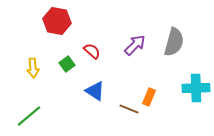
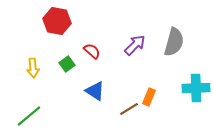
brown line: rotated 54 degrees counterclockwise
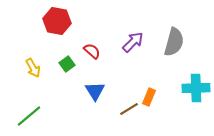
purple arrow: moved 2 px left, 3 px up
yellow arrow: rotated 24 degrees counterclockwise
blue triangle: rotated 25 degrees clockwise
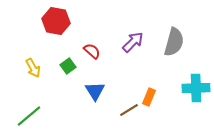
red hexagon: moved 1 px left
green square: moved 1 px right, 2 px down
brown line: moved 1 px down
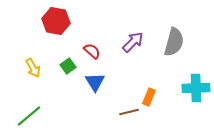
blue triangle: moved 9 px up
brown line: moved 2 px down; rotated 18 degrees clockwise
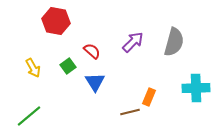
brown line: moved 1 px right
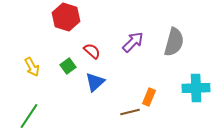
red hexagon: moved 10 px right, 4 px up; rotated 8 degrees clockwise
yellow arrow: moved 1 px left, 1 px up
blue triangle: rotated 20 degrees clockwise
green line: rotated 16 degrees counterclockwise
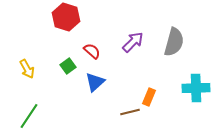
yellow arrow: moved 5 px left, 2 px down
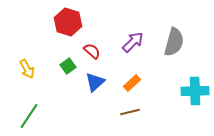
red hexagon: moved 2 px right, 5 px down
cyan cross: moved 1 px left, 3 px down
orange rectangle: moved 17 px left, 14 px up; rotated 24 degrees clockwise
